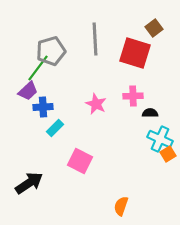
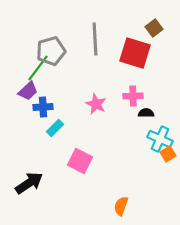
black semicircle: moved 4 px left
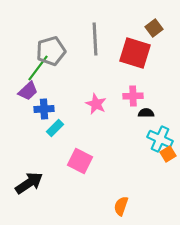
blue cross: moved 1 px right, 2 px down
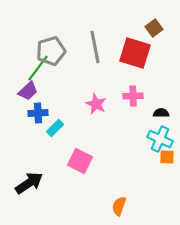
gray line: moved 8 px down; rotated 8 degrees counterclockwise
blue cross: moved 6 px left, 4 px down
black semicircle: moved 15 px right
orange square: moved 1 px left, 3 px down; rotated 35 degrees clockwise
orange semicircle: moved 2 px left
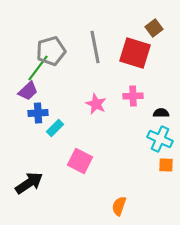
orange square: moved 1 px left, 8 px down
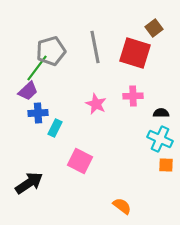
green line: moved 1 px left
cyan rectangle: rotated 18 degrees counterclockwise
orange semicircle: moved 3 px right; rotated 108 degrees clockwise
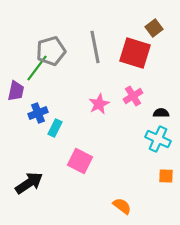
purple trapezoid: moved 12 px left; rotated 35 degrees counterclockwise
pink cross: rotated 30 degrees counterclockwise
pink star: moved 3 px right; rotated 20 degrees clockwise
blue cross: rotated 18 degrees counterclockwise
cyan cross: moved 2 px left
orange square: moved 11 px down
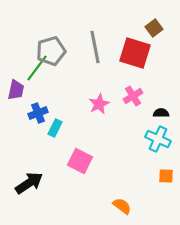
purple trapezoid: moved 1 px up
